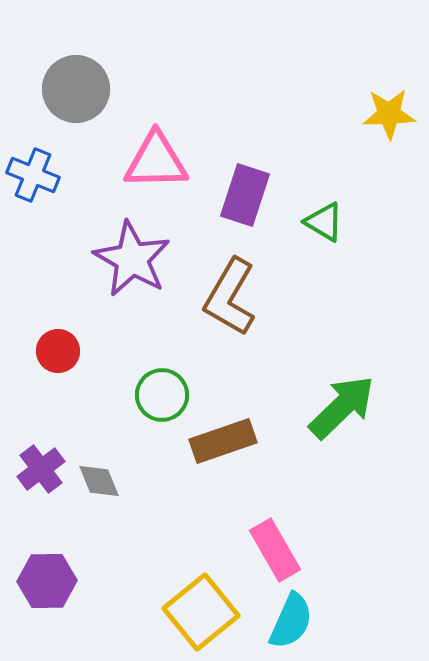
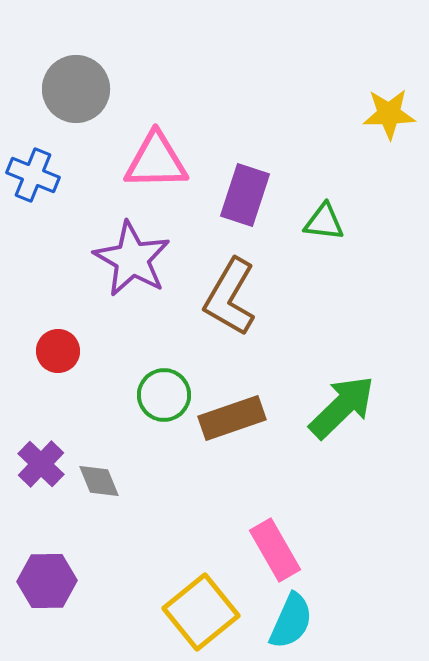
green triangle: rotated 24 degrees counterclockwise
green circle: moved 2 px right
brown rectangle: moved 9 px right, 23 px up
purple cross: moved 5 px up; rotated 9 degrees counterclockwise
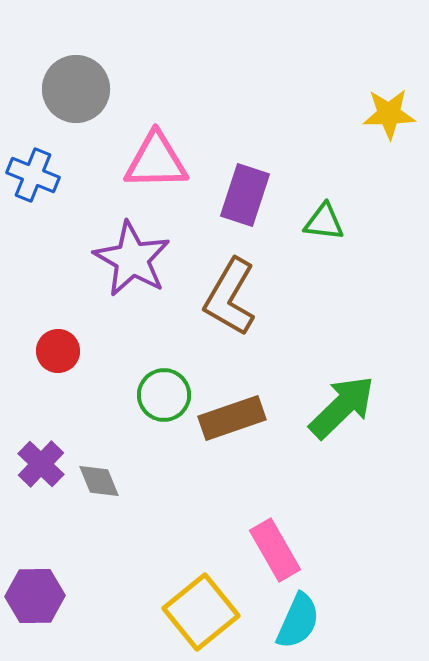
purple hexagon: moved 12 px left, 15 px down
cyan semicircle: moved 7 px right
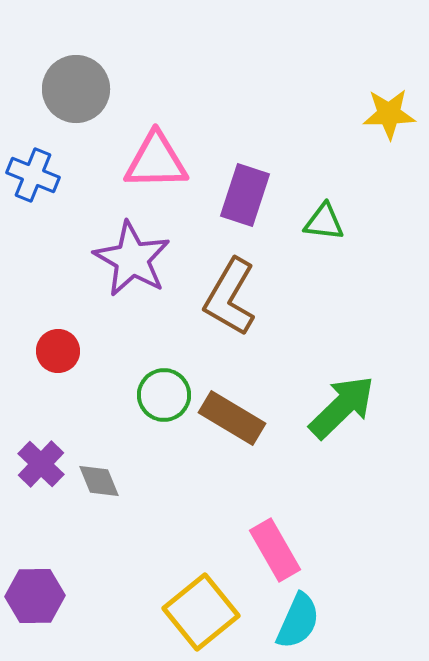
brown rectangle: rotated 50 degrees clockwise
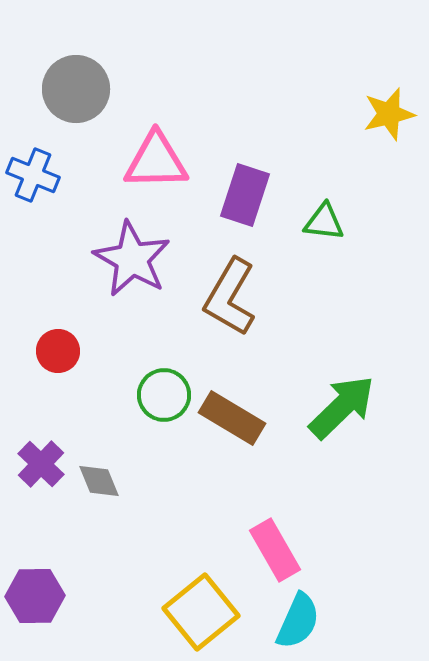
yellow star: rotated 12 degrees counterclockwise
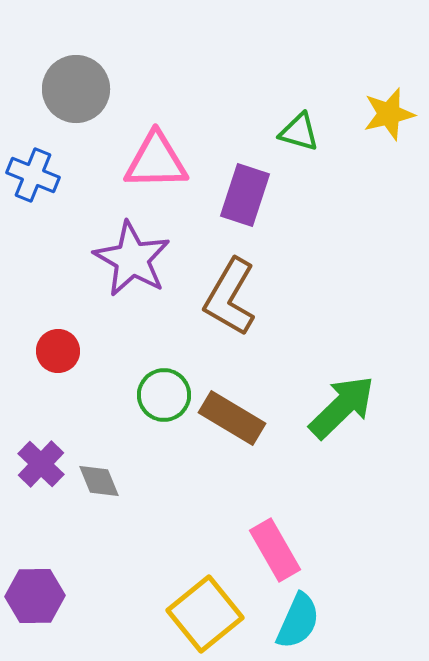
green triangle: moved 25 px left, 90 px up; rotated 9 degrees clockwise
yellow square: moved 4 px right, 2 px down
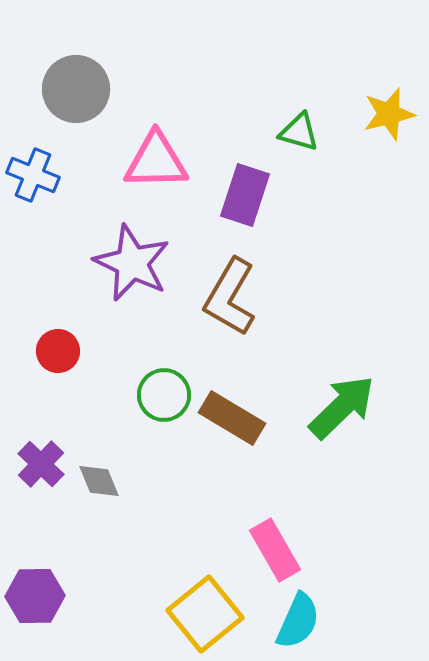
purple star: moved 4 px down; rotated 4 degrees counterclockwise
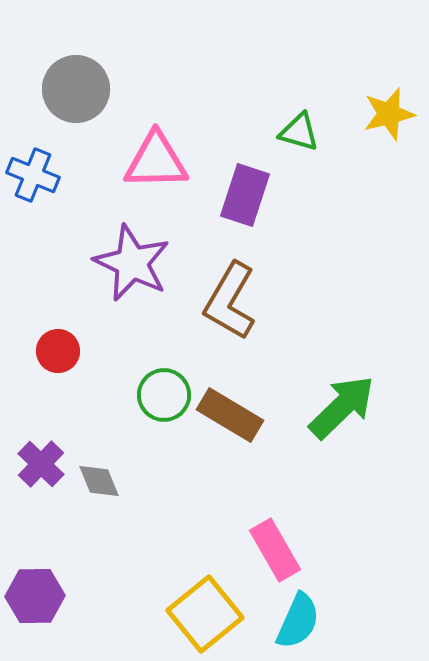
brown L-shape: moved 4 px down
brown rectangle: moved 2 px left, 3 px up
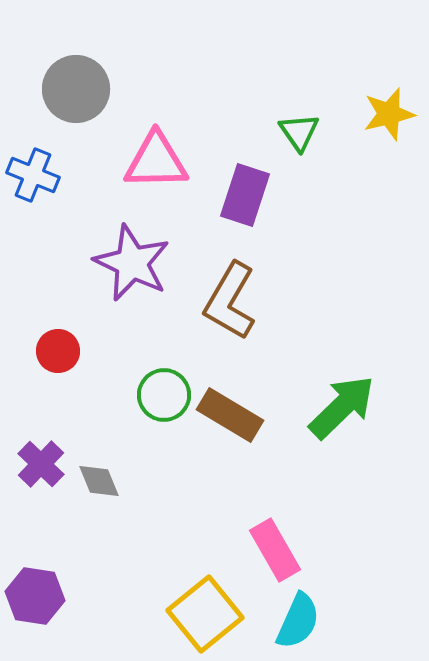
green triangle: rotated 39 degrees clockwise
purple hexagon: rotated 10 degrees clockwise
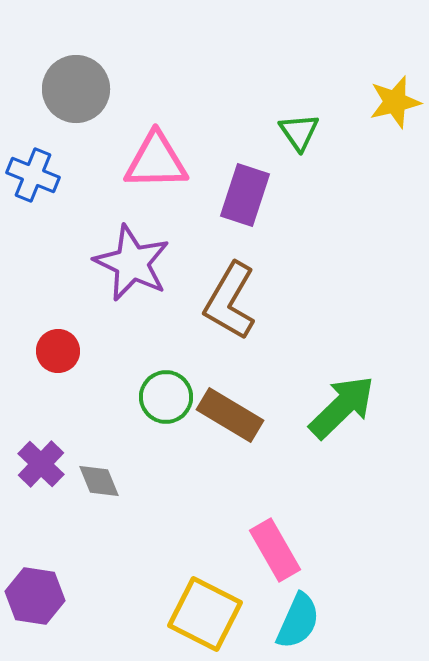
yellow star: moved 6 px right, 12 px up
green circle: moved 2 px right, 2 px down
yellow square: rotated 24 degrees counterclockwise
